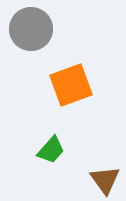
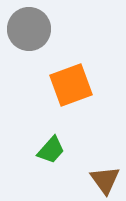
gray circle: moved 2 px left
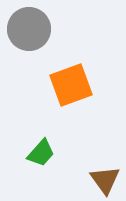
green trapezoid: moved 10 px left, 3 px down
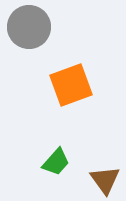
gray circle: moved 2 px up
green trapezoid: moved 15 px right, 9 px down
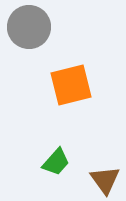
orange square: rotated 6 degrees clockwise
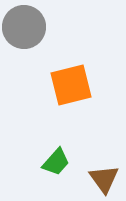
gray circle: moved 5 px left
brown triangle: moved 1 px left, 1 px up
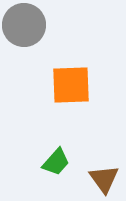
gray circle: moved 2 px up
orange square: rotated 12 degrees clockwise
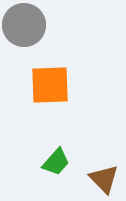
orange square: moved 21 px left
brown triangle: rotated 8 degrees counterclockwise
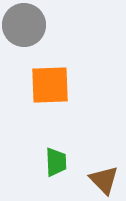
green trapezoid: rotated 44 degrees counterclockwise
brown triangle: moved 1 px down
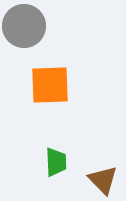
gray circle: moved 1 px down
brown triangle: moved 1 px left
